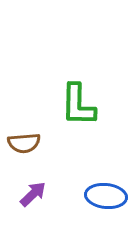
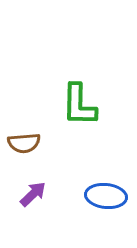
green L-shape: moved 1 px right
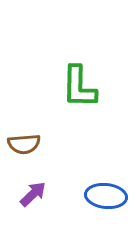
green L-shape: moved 18 px up
brown semicircle: moved 1 px down
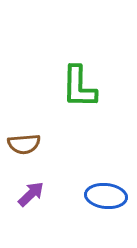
purple arrow: moved 2 px left
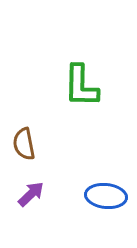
green L-shape: moved 2 px right, 1 px up
brown semicircle: rotated 84 degrees clockwise
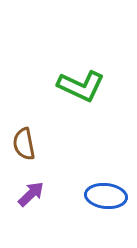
green L-shape: rotated 66 degrees counterclockwise
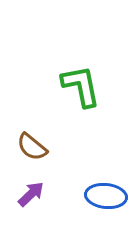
green L-shape: rotated 126 degrees counterclockwise
brown semicircle: moved 8 px right, 3 px down; rotated 40 degrees counterclockwise
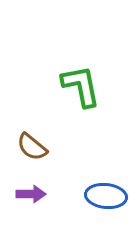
purple arrow: rotated 44 degrees clockwise
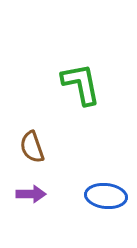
green L-shape: moved 2 px up
brown semicircle: rotated 32 degrees clockwise
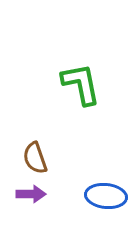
brown semicircle: moved 3 px right, 11 px down
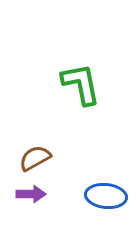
brown semicircle: rotated 80 degrees clockwise
